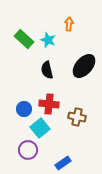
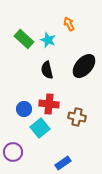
orange arrow: rotated 32 degrees counterclockwise
purple circle: moved 15 px left, 2 px down
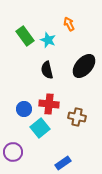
green rectangle: moved 1 px right, 3 px up; rotated 12 degrees clockwise
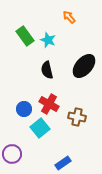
orange arrow: moved 7 px up; rotated 16 degrees counterclockwise
red cross: rotated 24 degrees clockwise
purple circle: moved 1 px left, 2 px down
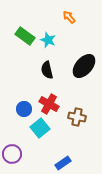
green rectangle: rotated 18 degrees counterclockwise
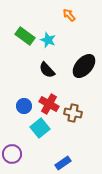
orange arrow: moved 2 px up
black semicircle: rotated 30 degrees counterclockwise
blue circle: moved 3 px up
brown cross: moved 4 px left, 4 px up
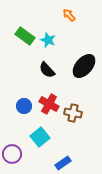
cyan square: moved 9 px down
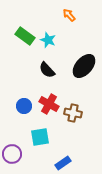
cyan square: rotated 30 degrees clockwise
